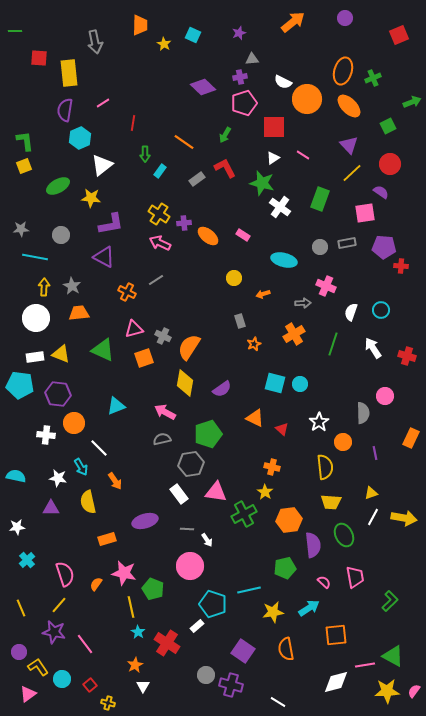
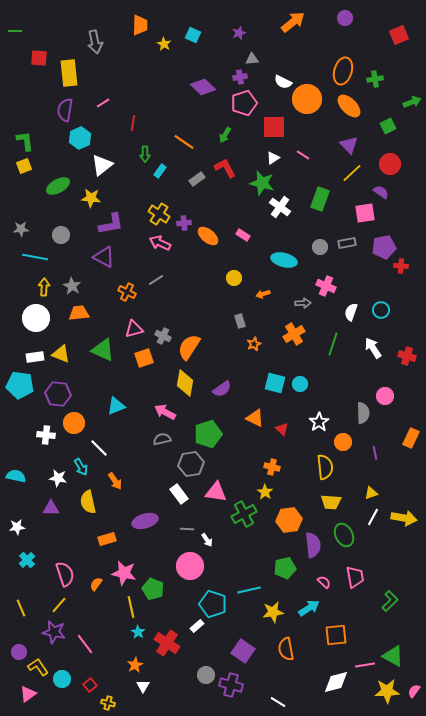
green cross at (373, 78): moved 2 px right, 1 px down; rotated 14 degrees clockwise
purple pentagon at (384, 247): rotated 15 degrees counterclockwise
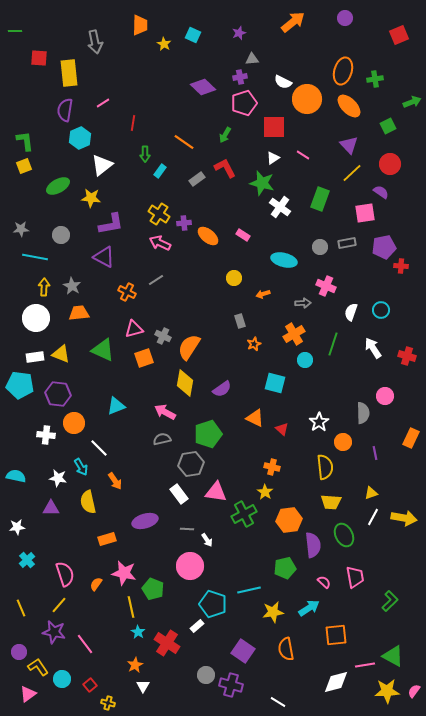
cyan circle at (300, 384): moved 5 px right, 24 px up
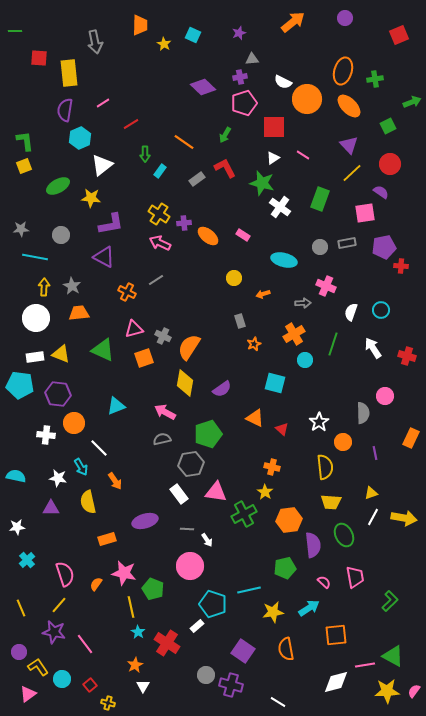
red line at (133, 123): moved 2 px left, 1 px down; rotated 49 degrees clockwise
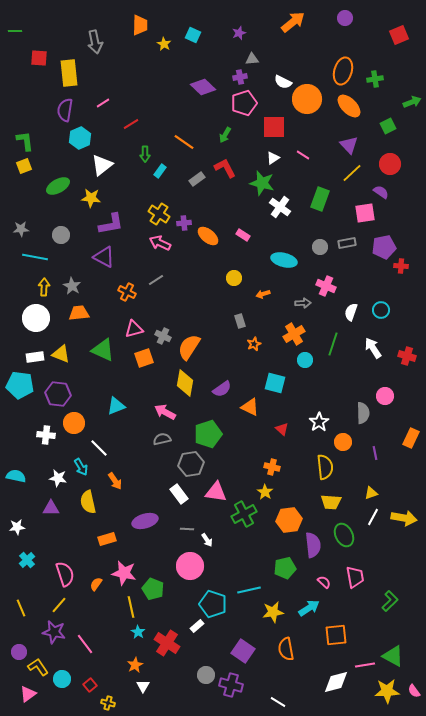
orange triangle at (255, 418): moved 5 px left, 11 px up
pink semicircle at (414, 691): rotated 72 degrees counterclockwise
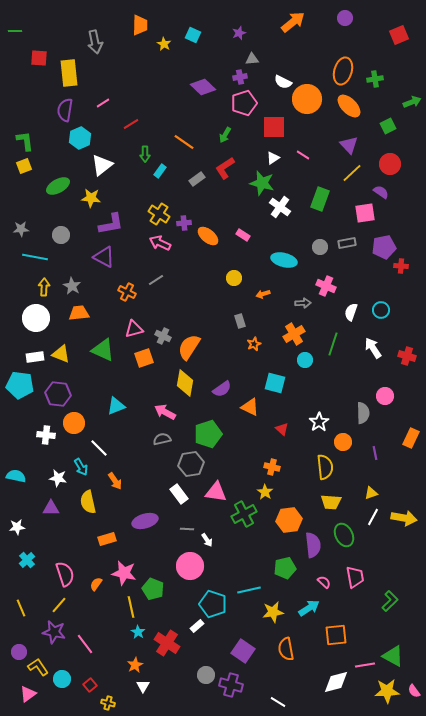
red L-shape at (225, 168): rotated 95 degrees counterclockwise
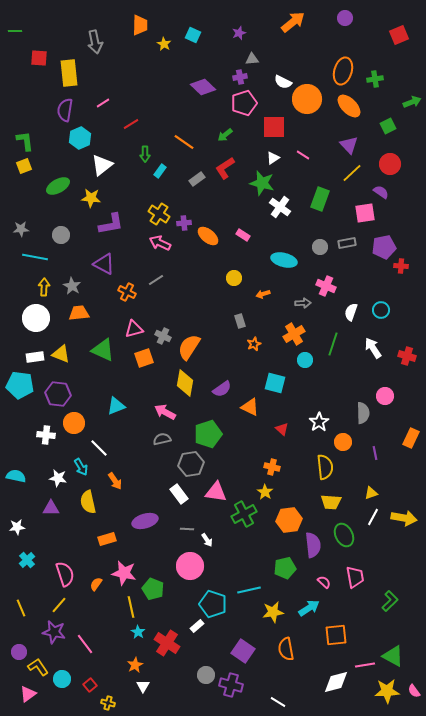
green arrow at (225, 135): rotated 21 degrees clockwise
purple triangle at (104, 257): moved 7 px down
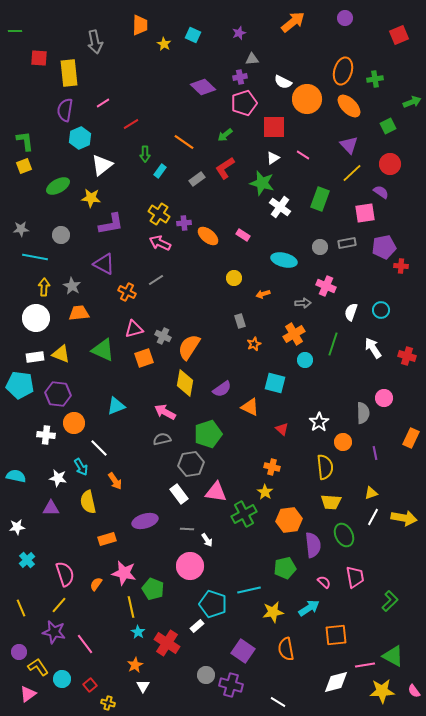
pink circle at (385, 396): moved 1 px left, 2 px down
yellow star at (387, 691): moved 5 px left
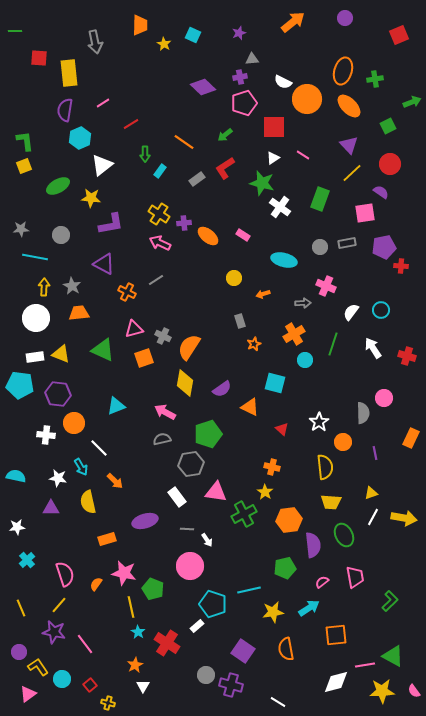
white semicircle at (351, 312): rotated 18 degrees clockwise
orange arrow at (115, 481): rotated 12 degrees counterclockwise
white rectangle at (179, 494): moved 2 px left, 3 px down
pink semicircle at (324, 582): moved 2 px left; rotated 80 degrees counterclockwise
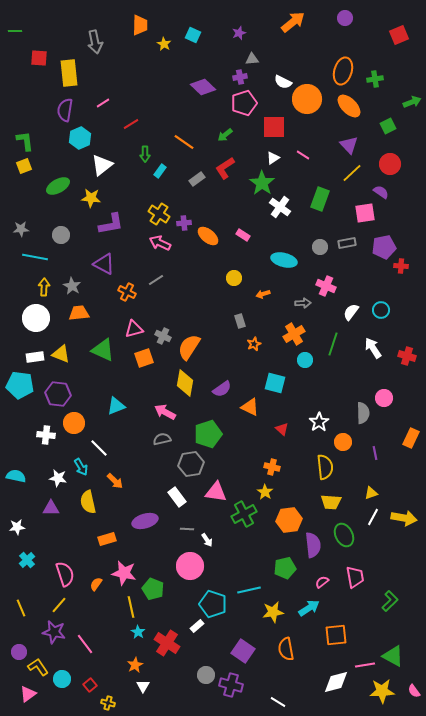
green star at (262, 183): rotated 20 degrees clockwise
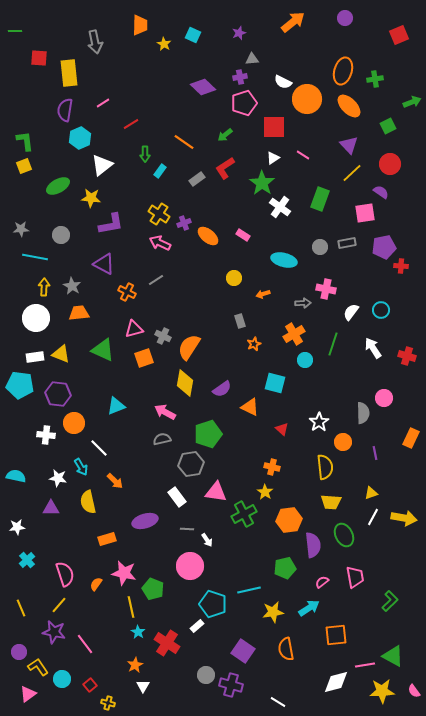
purple cross at (184, 223): rotated 16 degrees counterclockwise
pink cross at (326, 286): moved 3 px down; rotated 12 degrees counterclockwise
